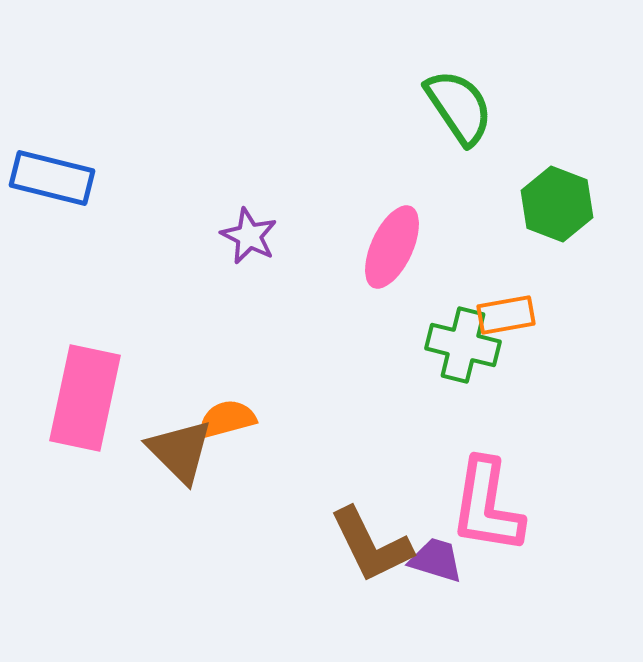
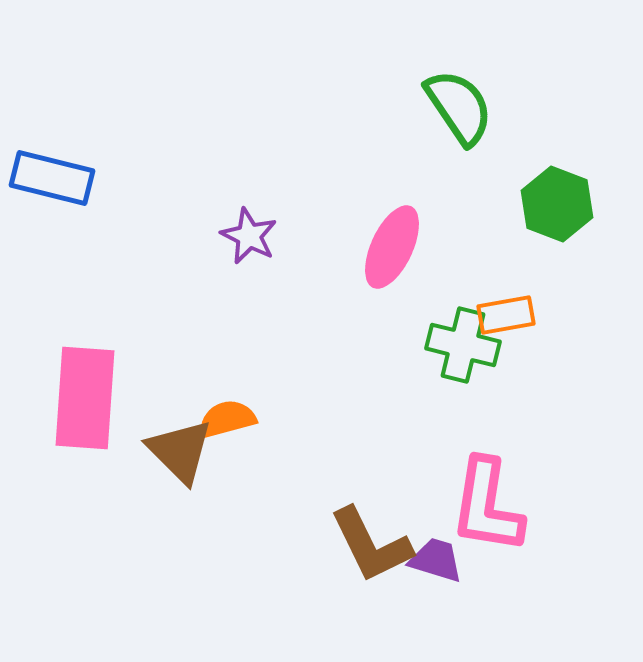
pink rectangle: rotated 8 degrees counterclockwise
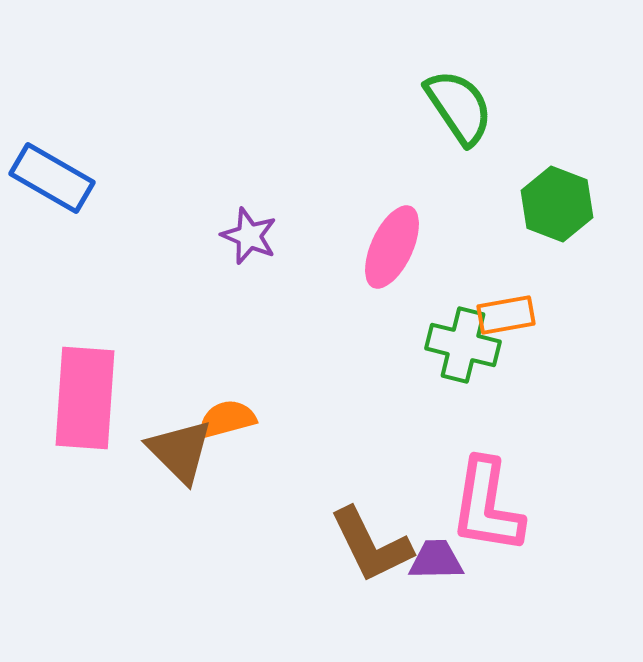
blue rectangle: rotated 16 degrees clockwise
purple star: rotated 4 degrees counterclockwise
purple trapezoid: rotated 18 degrees counterclockwise
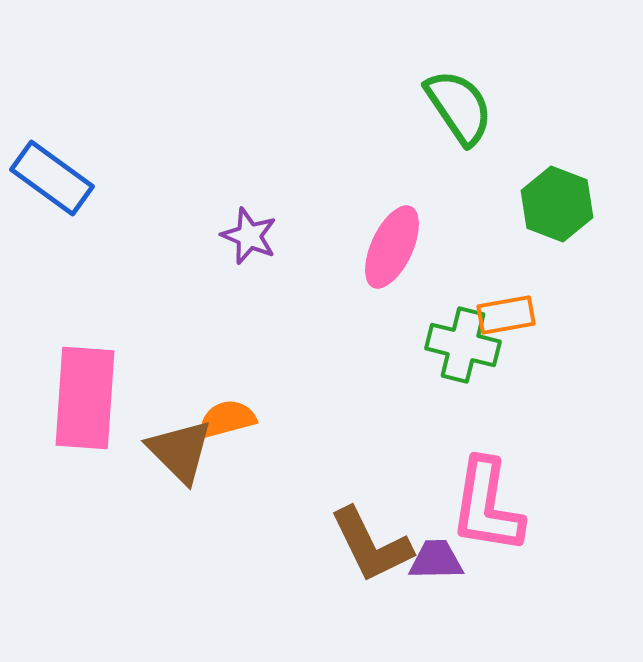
blue rectangle: rotated 6 degrees clockwise
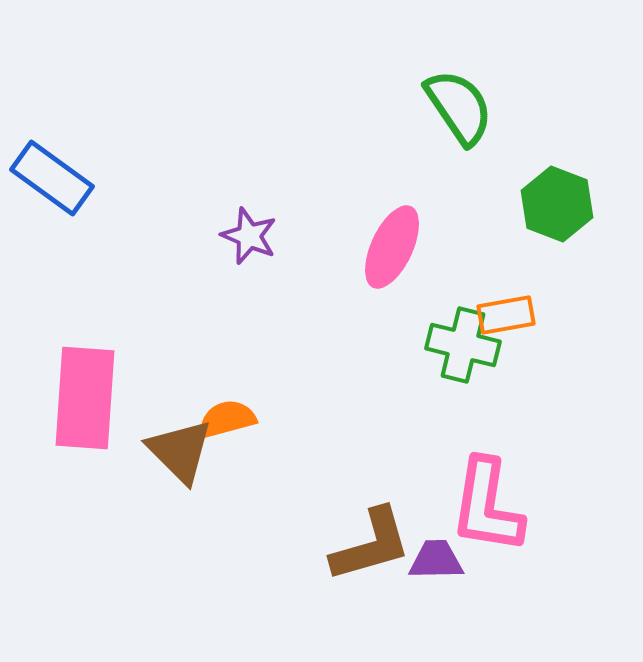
brown L-shape: rotated 80 degrees counterclockwise
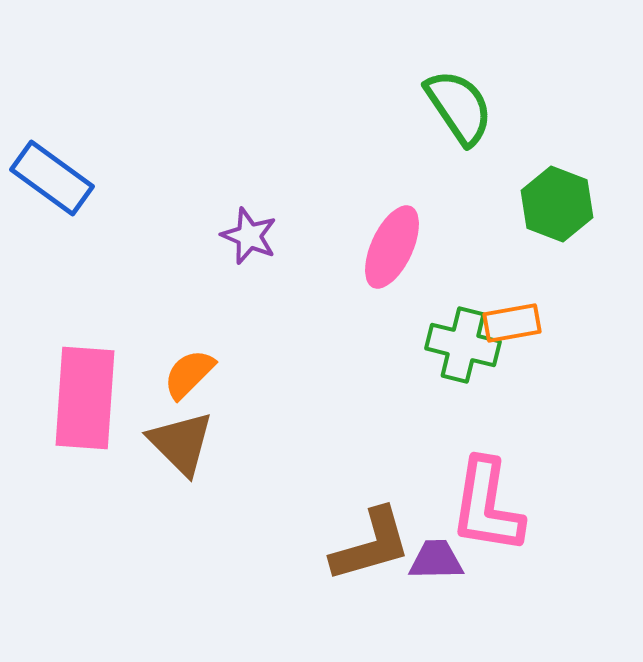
orange rectangle: moved 6 px right, 8 px down
orange semicircle: moved 38 px left, 45 px up; rotated 30 degrees counterclockwise
brown triangle: moved 1 px right, 8 px up
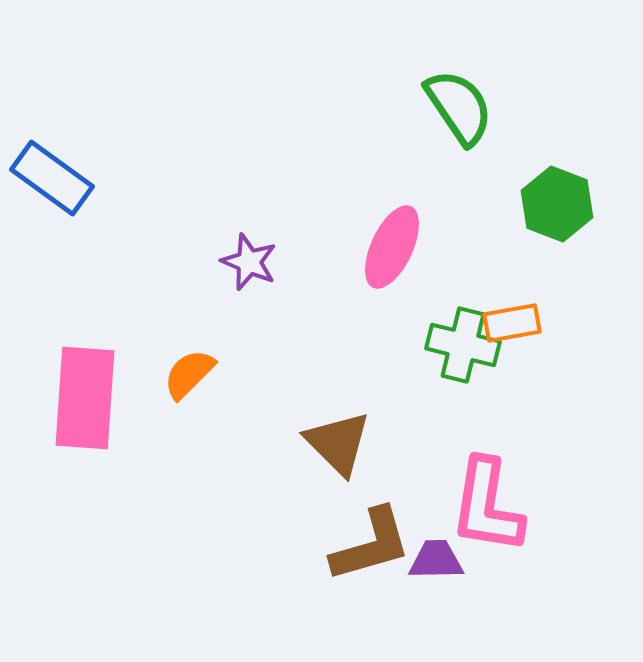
purple star: moved 26 px down
brown triangle: moved 157 px right
